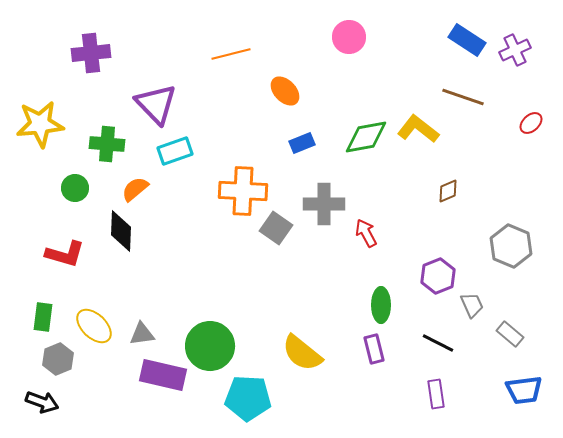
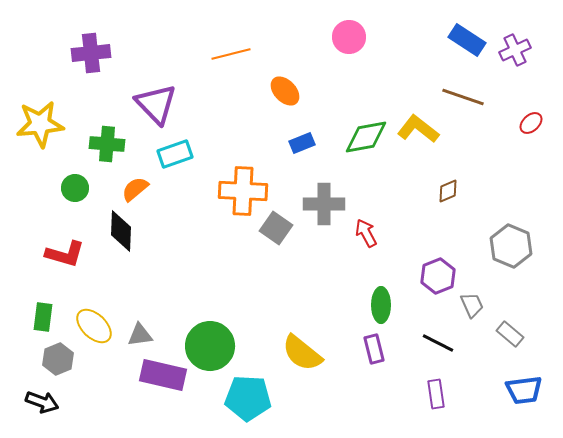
cyan rectangle at (175, 151): moved 3 px down
gray triangle at (142, 334): moved 2 px left, 1 px down
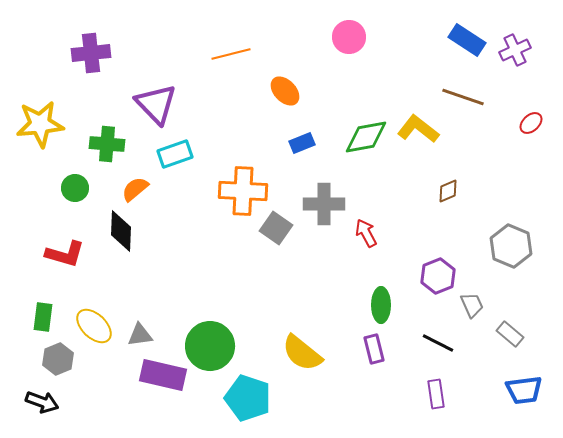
cyan pentagon at (248, 398): rotated 15 degrees clockwise
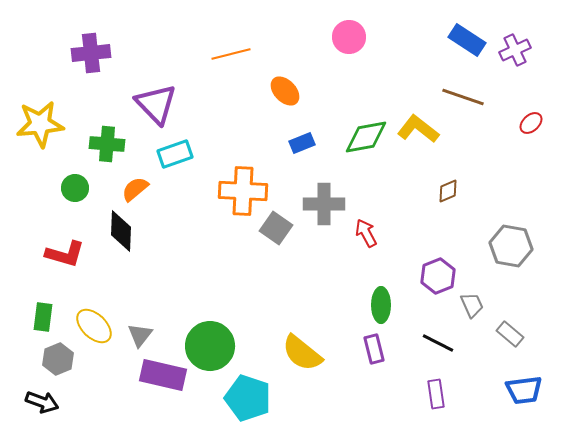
gray hexagon at (511, 246): rotated 12 degrees counterclockwise
gray triangle at (140, 335): rotated 44 degrees counterclockwise
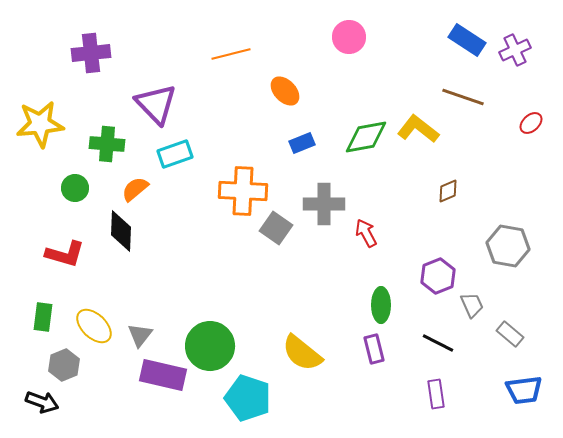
gray hexagon at (511, 246): moved 3 px left
gray hexagon at (58, 359): moved 6 px right, 6 px down
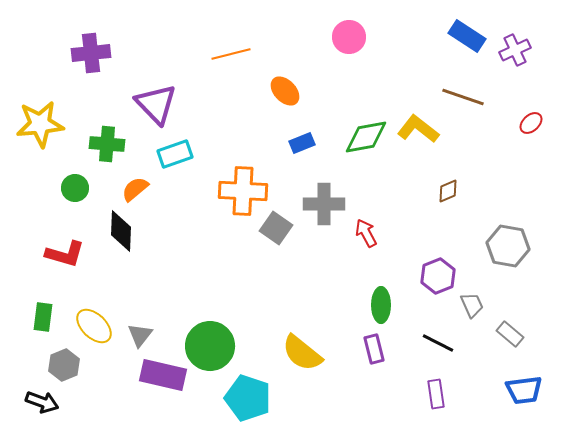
blue rectangle at (467, 40): moved 4 px up
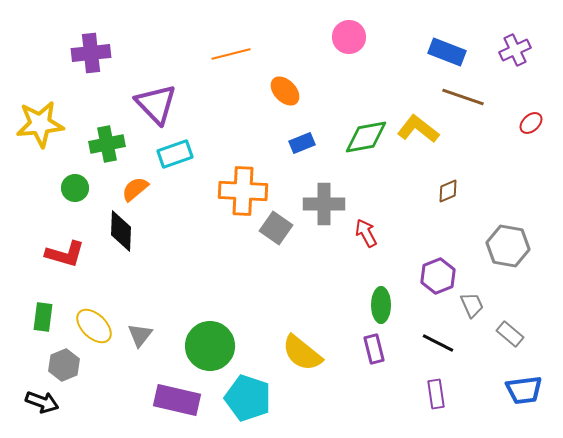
blue rectangle at (467, 36): moved 20 px left, 16 px down; rotated 12 degrees counterclockwise
green cross at (107, 144): rotated 16 degrees counterclockwise
purple rectangle at (163, 375): moved 14 px right, 25 px down
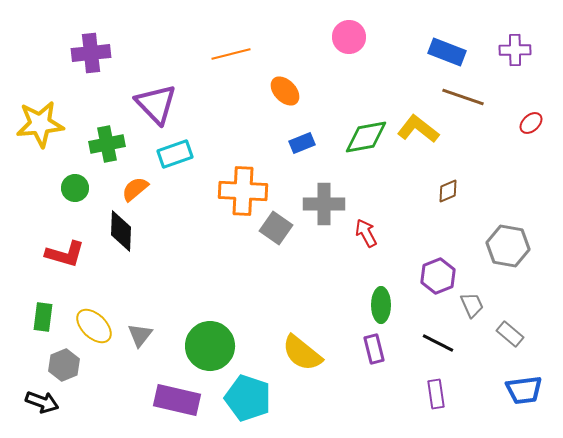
purple cross at (515, 50): rotated 24 degrees clockwise
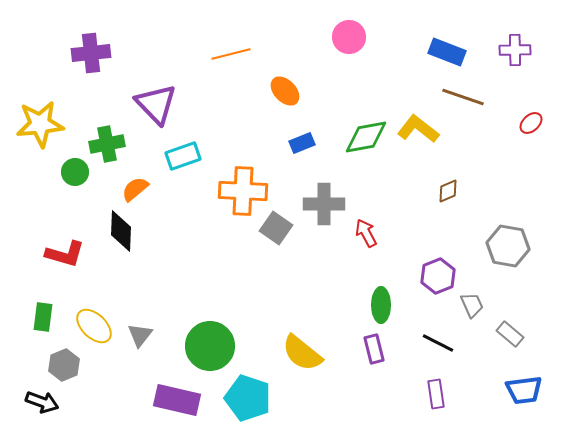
cyan rectangle at (175, 154): moved 8 px right, 2 px down
green circle at (75, 188): moved 16 px up
